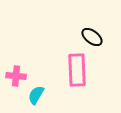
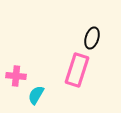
black ellipse: moved 1 px down; rotated 70 degrees clockwise
pink rectangle: rotated 20 degrees clockwise
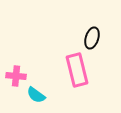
pink rectangle: rotated 32 degrees counterclockwise
cyan semicircle: rotated 84 degrees counterclockwise
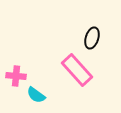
pink rectangle: rotated 28 degrees counterclockwise
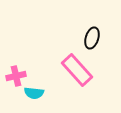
pink cross: rotated 18 degrees counterclockwise
cyan semicircle: moved 2 px left, 2 px up; rotated 30 degrees counterclockwise
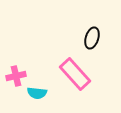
pink rectangle: moved 2 px left, 4 px down
cyan semicircle: moved 3 px right
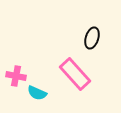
pink cross: rotated 24 degrees clockwise
cyan semicircle: rotated 18 degrees clockwise
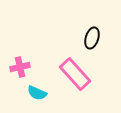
pink cross: moved 4 px right, 9 px up; rotated 24 degrees counterclockwise
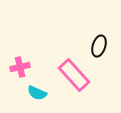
black ellipse: moved 7 px right, 8 px down
pink rectangle: moved 1 px left, 1 px down
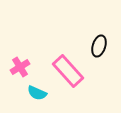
pink cross: rotated 18 degrees counterclockwise
pink rectangle: moved 6 px left, 4 px up
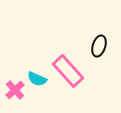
pink cross: moved 5 px left, 23 px down; rotated 12 degrees counterclockwise
cyan semicircle: moved 14 px up
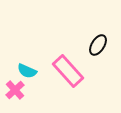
black ellipse: moved 1 px left, 1 px up; rotated 15 degrees clockwise
cyan semicircle: moved 10 px left, 8 px up
